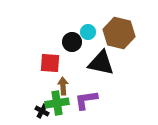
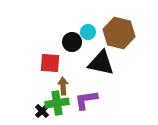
black cross: rotated 16 degrees clockwise
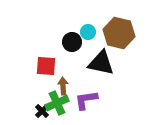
red square: moved 4 px left, 3 px down
green cross: rotated 15 degrees counterclockwise
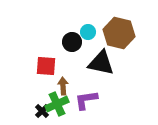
green cross: moved 1 px down
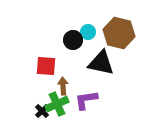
black circle: moved 1 px right, 2 px up
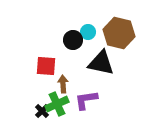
brown arrow: moved 2 px up
